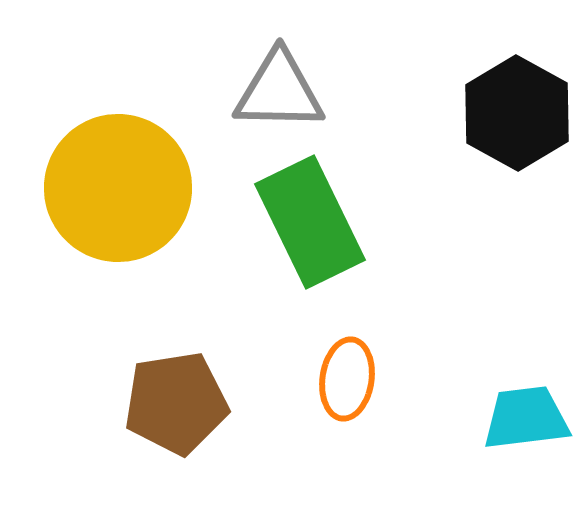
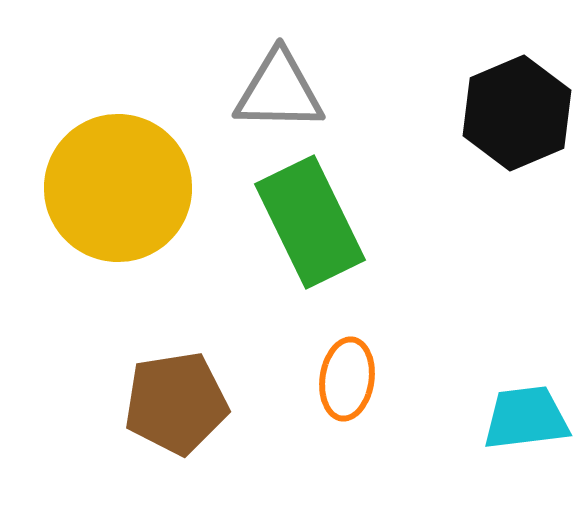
black hexagon: rotated 8 degrees clockwise
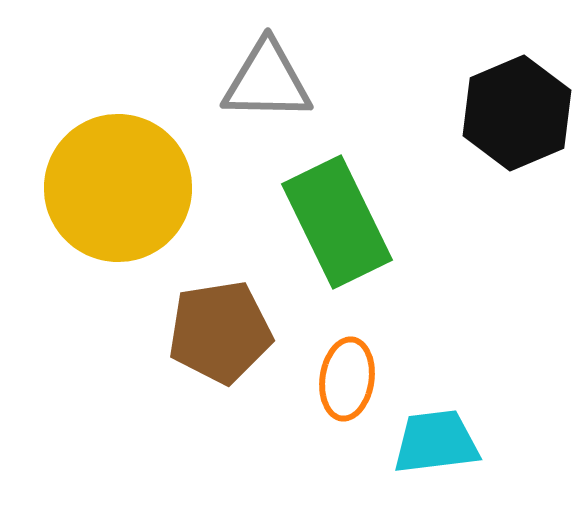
gray triangle: moved 12 px left, 10 px up
green rectangle: moved 27 px right
brown pentagon: moved 44 px right, 71 px up
cyan trapezoid: moved 90 px left, 24 px down
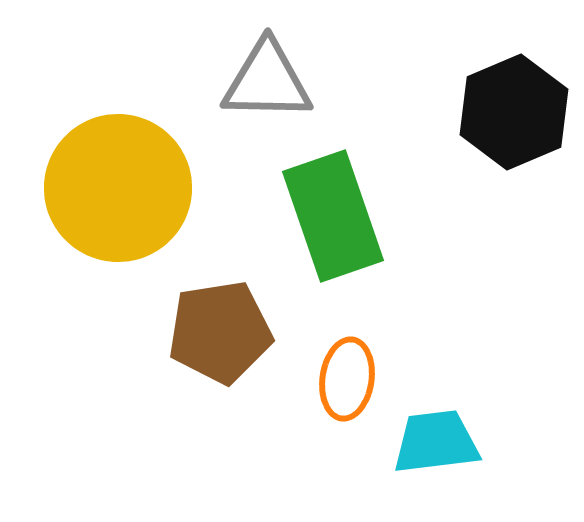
black hexagon: moved 3 px left, 1 px up
green rectangle: moved 4 px left, 6 px up; rotated 7 degrees clockwise
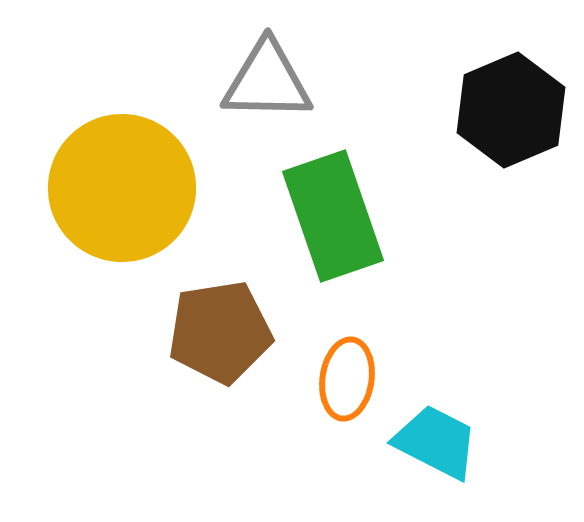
black hexagon: moved 3 px left, 2 px up
yellow circle: moved 4 px right
cyan trapezoid: rotated 34 degrees clockwise
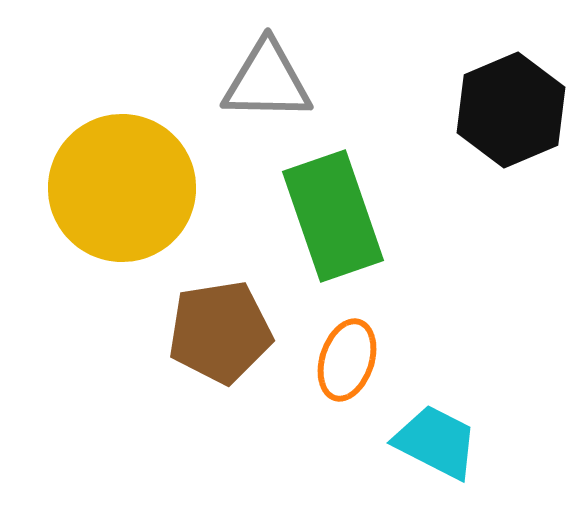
orange ellipse: moved 19 px up; rotated 10 degrees clockwise
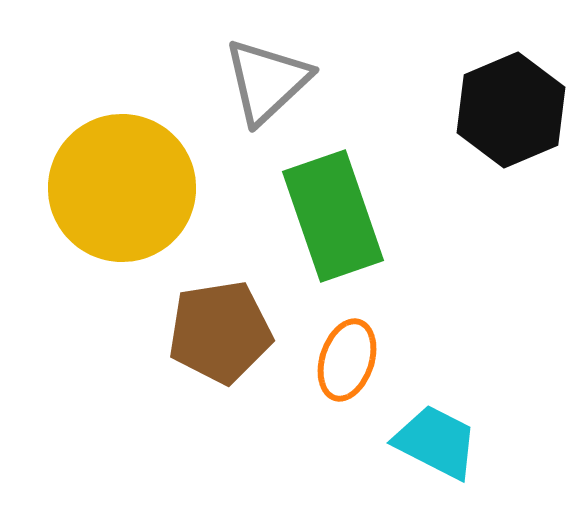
gray triangle: rotated 44 degrees counterclockwise
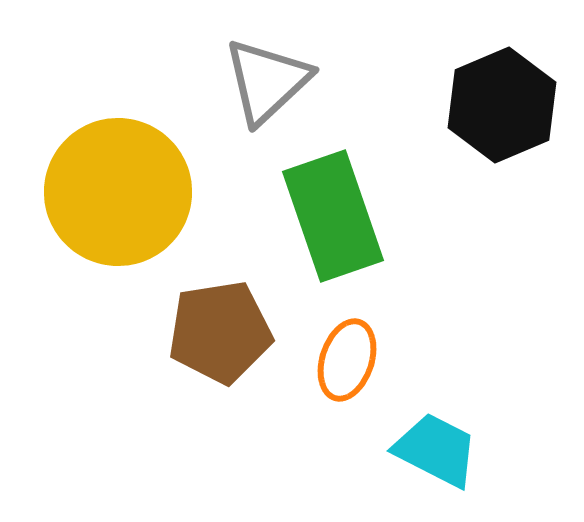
black hexagon: moved 9 px left, 5 px up
yellow circle: moved 4 px left, 4 px down
cyan trapezoid: moved 8 px down
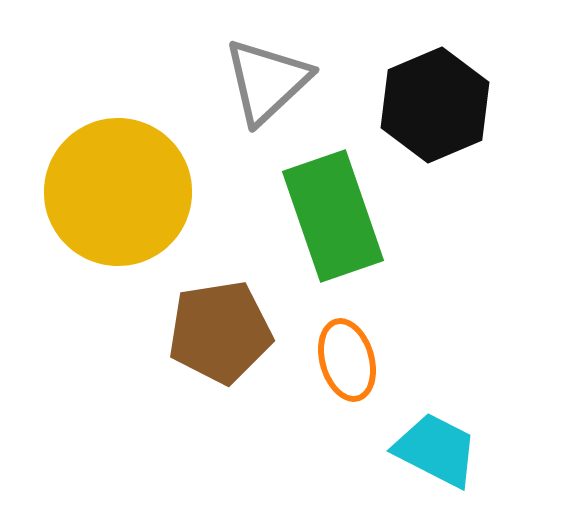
black hexagon: moved 67 px left
orange ellipse: rotated 34 degrees counterclockwise
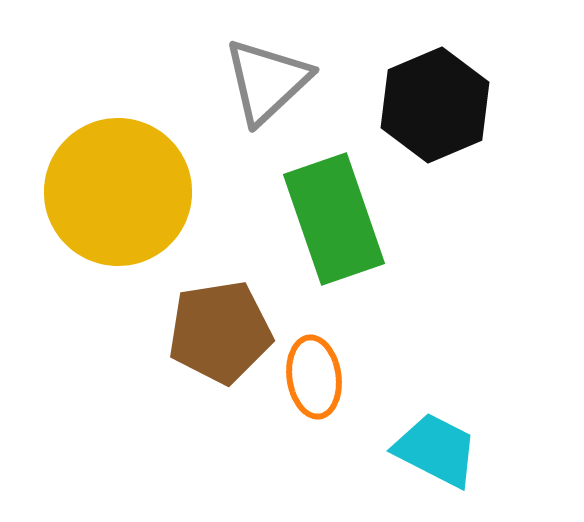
green rectangle: moved 1 px right, 3 px down
orange ellipse: moved 33 px left, 17 px down; rotated 8 degrees clockwise
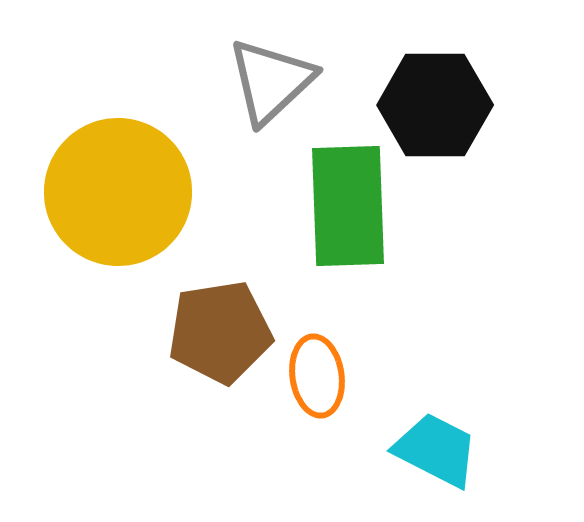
gray triangle: moved 4 px right
black hexagon: rotated 23 degrees clockwise
green rectangle: moved 14 px right, 13 px up; rotated 17 degrees clockwise
orange ellipse: moved 3 px right, 1 px up
